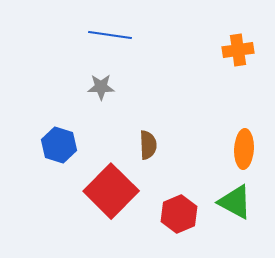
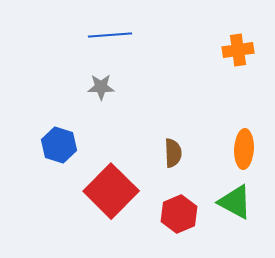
blue line: rotated 12 degrees counterclockwise
brown semicircle: moved 25 px right, 8 px down
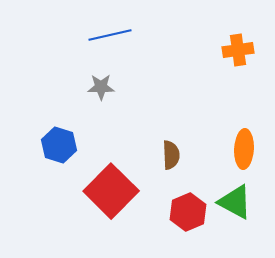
blue line: rotated 9 degrees counterclockwise
brown semicircle: moved 2 px left, 2 px down
red hexagon: moved 9 px right, 2 px up
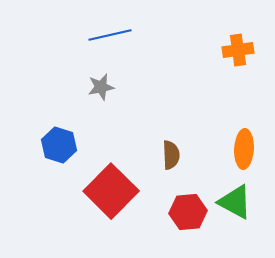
gray star: rotated 12 degrees counterclockwise
red hexagon: rotated 18 degrees clockwise
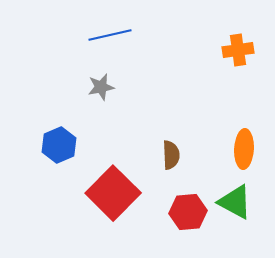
blue hexagon: rotated 20 degrees clockwise
red square: moved 2 px right, 2 px down
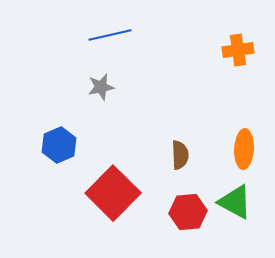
brown semicircle: moved 9 px right
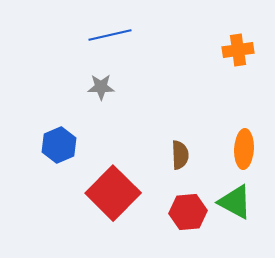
gray star: rotated 12 degrees clockwise
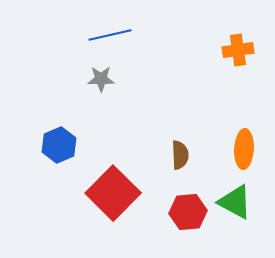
gray star: moved 8 px up
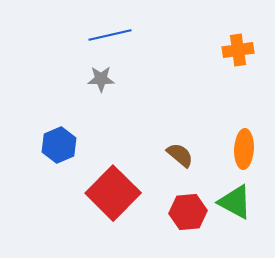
brown semicircle: rotated 48 degrees counterclockwise
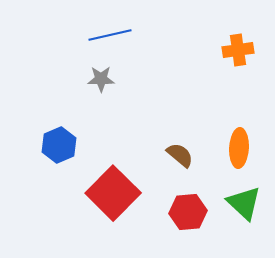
orange ellipse: moved 5 px left, 1 px up
green triangle: moved 9 px right, 1 px down; rotated 15 degrees clockwise
